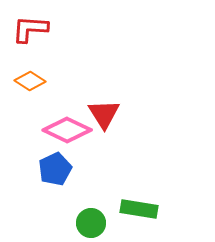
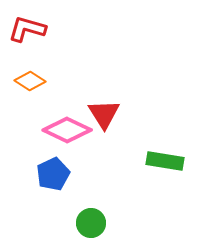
red L-shape: moved 3 px left; rotated 12 degrees clockwise
blue pentagon: moved 2 px left, 5 px down
green rectangle: moved 26 px right, 48 px up
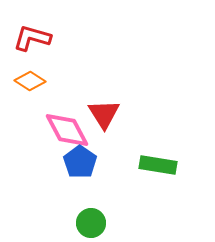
red L-shape: moved 5 px right, 9 px down
pink diamond: rotated 36 degrees clockwise
green rectangle: moved 7 px left, 4 px down
blue pentagon: moved 27 px right, 12 px up; rotated 12 degrees counterclockwise
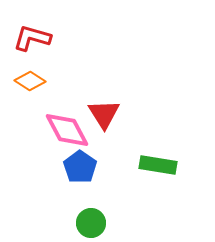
blue pentagon: moved 5 px down
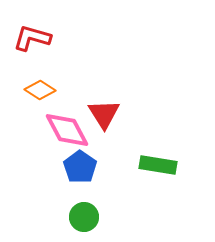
orange diamond: moved 10 px right, 9 px down
green circle: moved 7 px left, 6 px up
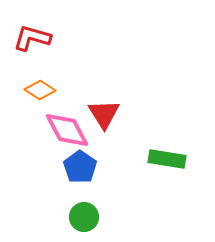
green rectangle: moved 9 px right, 6 px up
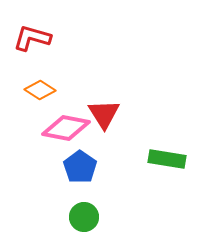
pink diamond: moved 1 px left, 2 px up; rotated 51 degrees counterclockwise
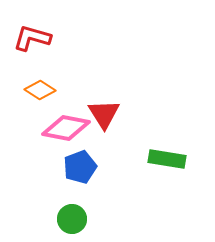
blue pentagon: rotated 16 degrees clockwise
green circle: moved 12 px left, 2 px down
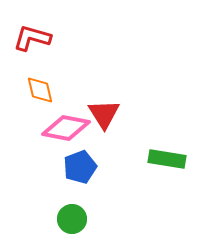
orange diamond: rotated 44 degrees clockwise
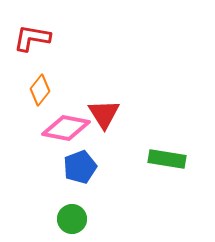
red L-shape: rotated 6 degrees counterclockwise
orange diamond: rotated 52 degrees clockwise
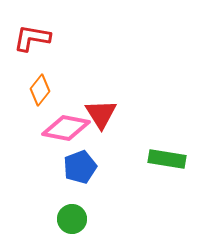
red triangle: moved 3 px left
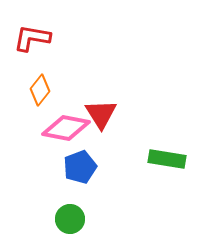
green circle: moved 2 px left
